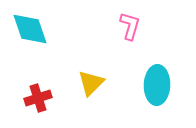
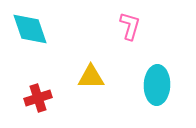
yellow triangle: moved 6 px up; rotated 44 degrees clockwise
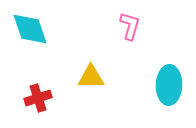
cyan ellipse: moved 12 px right
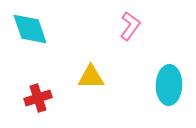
pink L-shape: rotated 20 degrees clockwise
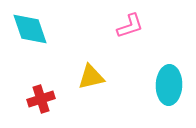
pink L-shape: rotated 36 degrees clockwise
yellow triangle: rotated 12 degrees counterclockwise
red cross: moved 3 px right, 1 px down
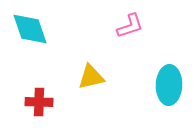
red cross: moved 2 px left, 3 px down; rotated 20 degrees clockwise
